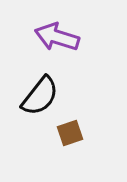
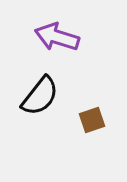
brown square: moved 22 px right, 13 px up
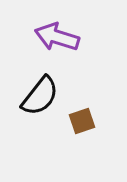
brown square: moved 10 px left, 1 px down
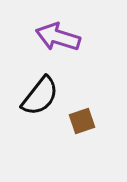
purple arrow: moved 1 px right
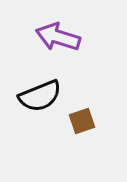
black semicircle: rotated 30 degrees clockwise
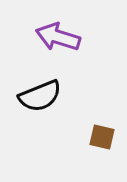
brown square: moved 20 px right, 16 px down; rotated 32 degrees clockwise
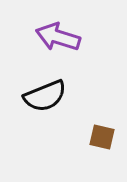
black semicircle: moved 5 px right
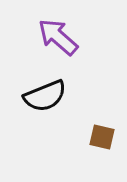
purple arrow: rotated 24 degrees clockwise
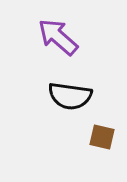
black semicircle: moved 25 px right; rotated 30 degrees clockwise
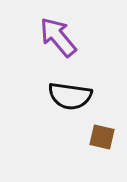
purple arrow: rotated 9 degrees clockwise
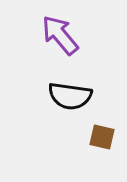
purple arrow: moved 2 px right, 2 px up
